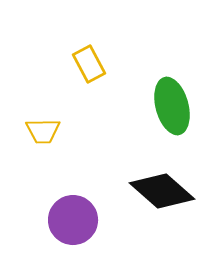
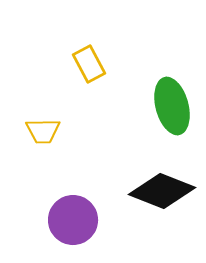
black diamond: rotated 20 degrees counterclockwise
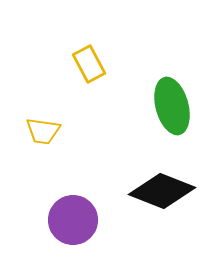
yellow trapezoid: rotated 9 degrees clockwise
